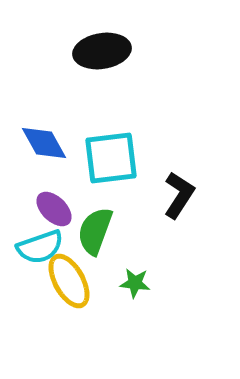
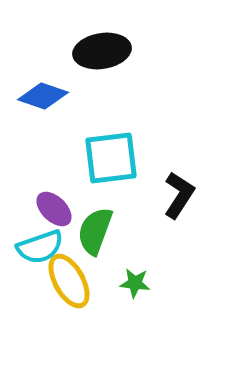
blue diamond: moved 1 px left, 47 px up; rotated 42 degrees counterclockwise
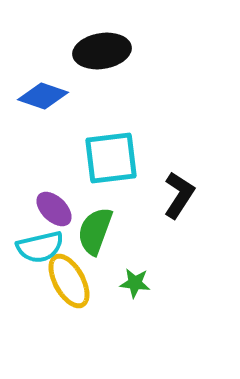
cyan semicircle: rotated 6 degrees clockwise
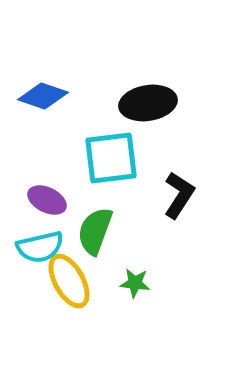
black ellipse: moved 46 px right, 52 px down
purple ellipse: moved 7 px left, 9 px up; rotated 18 degrees counterclockwise
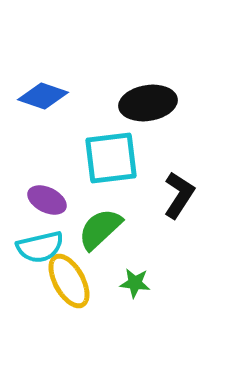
green semicircle: moved 5 px right, 2 px up; rotated 27 degrees clockwise
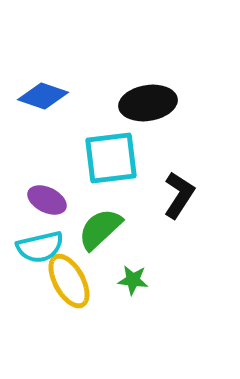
green star: moved 2 px left, 3 px up
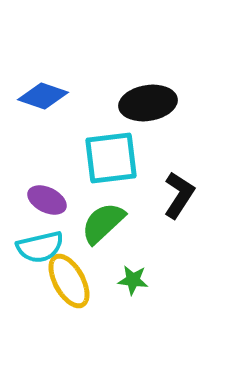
green semicircle: moved 3 px right, 6 px up
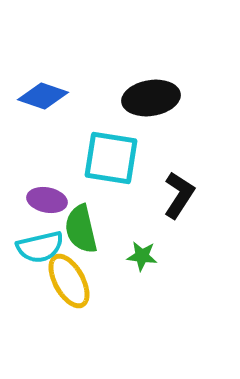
black ellipse: moved 3 px right, 5 px up
cyan square: rotated 16 degrees clockwise
purple ellipse: rotated 15 degrees counterclockwise
green semicircle: moved 22 px left, 6 px down; rotated 60 degrees counterclockwise
green star: moved 9 px right, 24 px up
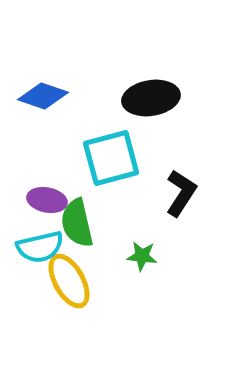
cyan square: rotated 24 degrees counterclockwise
black L-shape: moved 2 px right, 2 px up
green semicircle: moved 4 px left, 6 px up
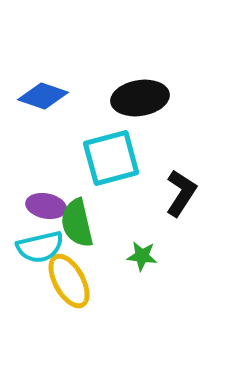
black ellipse: moved 11 px left
purple ellipse: moved 1 px left, 6 px down
